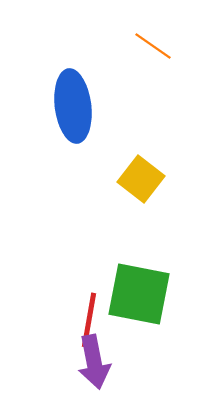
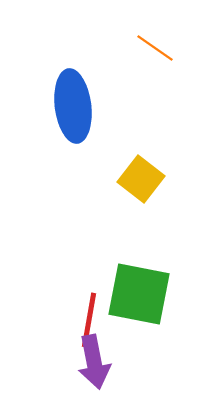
orange line: moved 2 px right, 2 px down
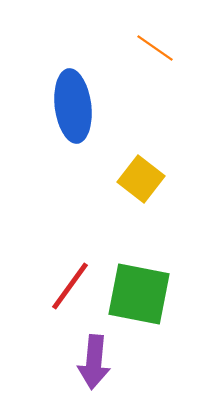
red line: moved 19 px left, 34 px up; rotated 26 degrees clockwise
purple arrow: rotated 16 degrees clockwise
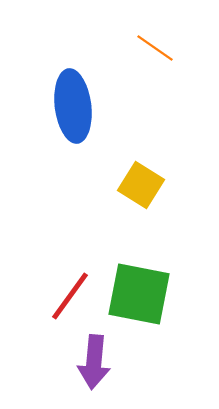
yellow square: moved 6 px down; rotated 6 degrees counterclockwise
red line: moved 10 px down
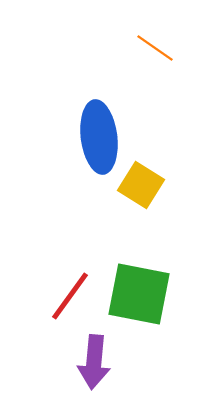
blue ellipse: moved 26 px right, 31 px down
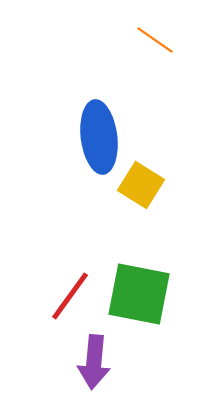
orange line: moved 8 px up
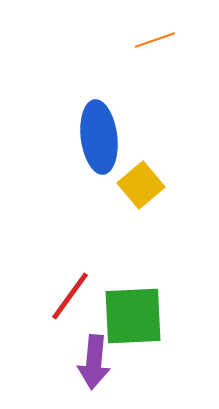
orange line: rotated 54 degrees counterclockwise
yellow square: rotated 18 degrees clockwise
green square: moved 6 px left, 22 px down; rotated 14 degrees counterclockwise
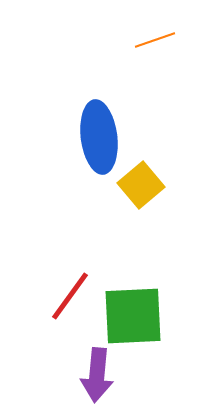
purple arrow: moved 3 px right, 13 px down
